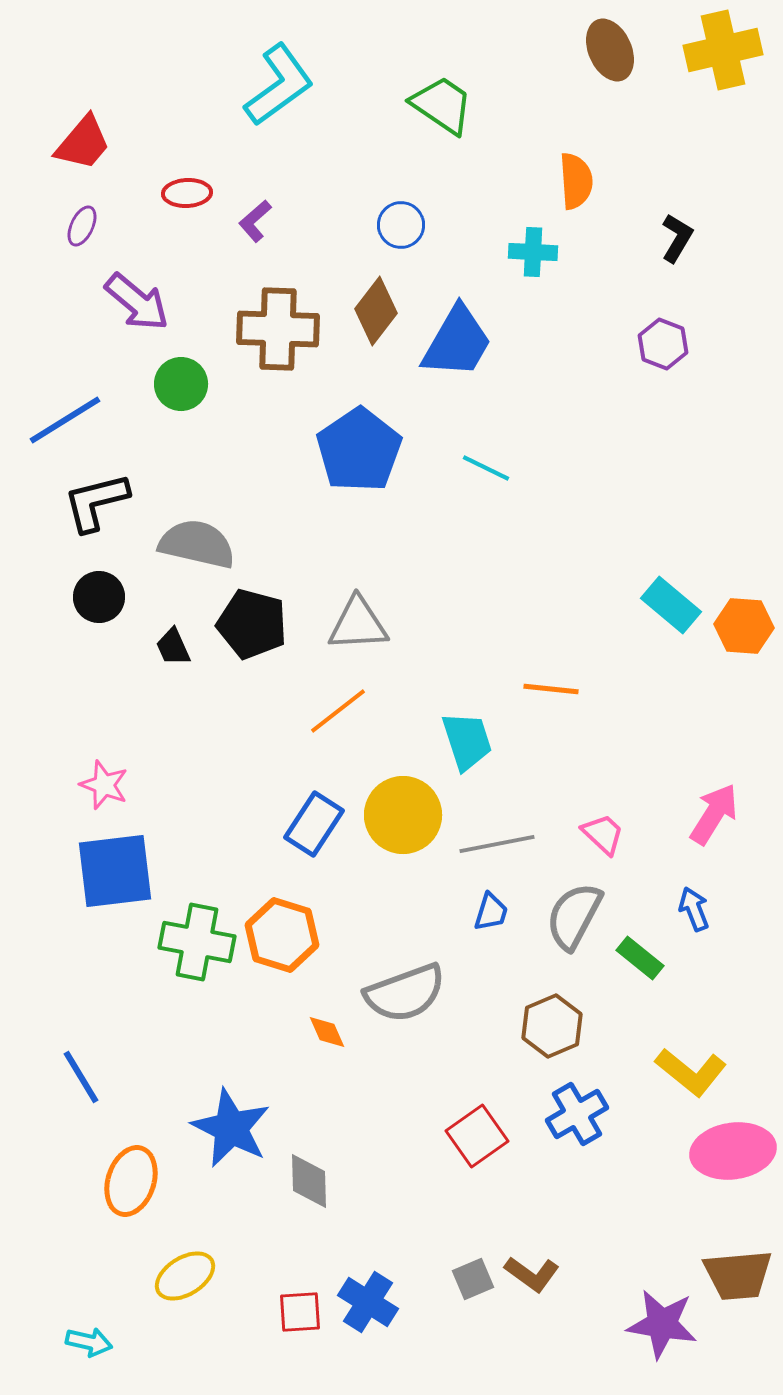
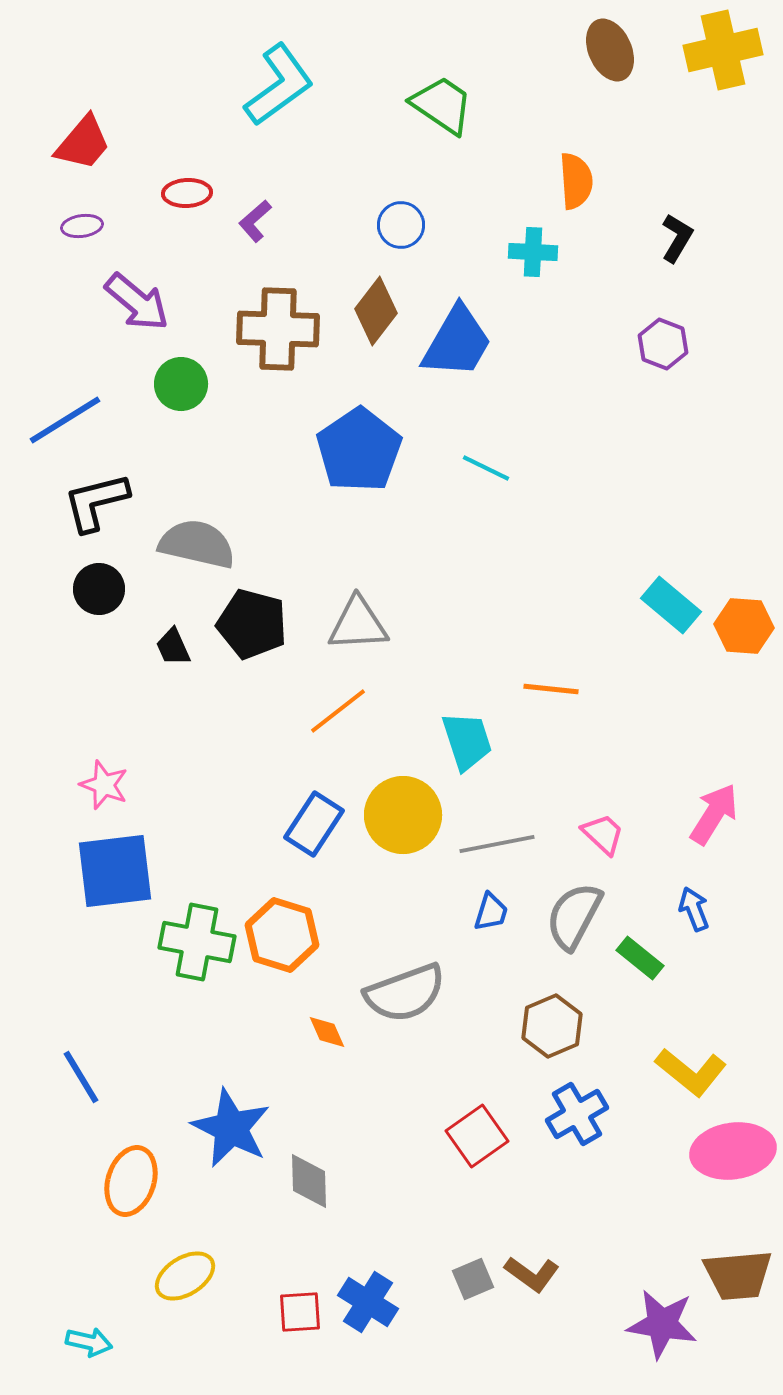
purple ellipse at (82, 226): rotated 57 degrees clockwise
black circle at (99, 597): moved 8 px up
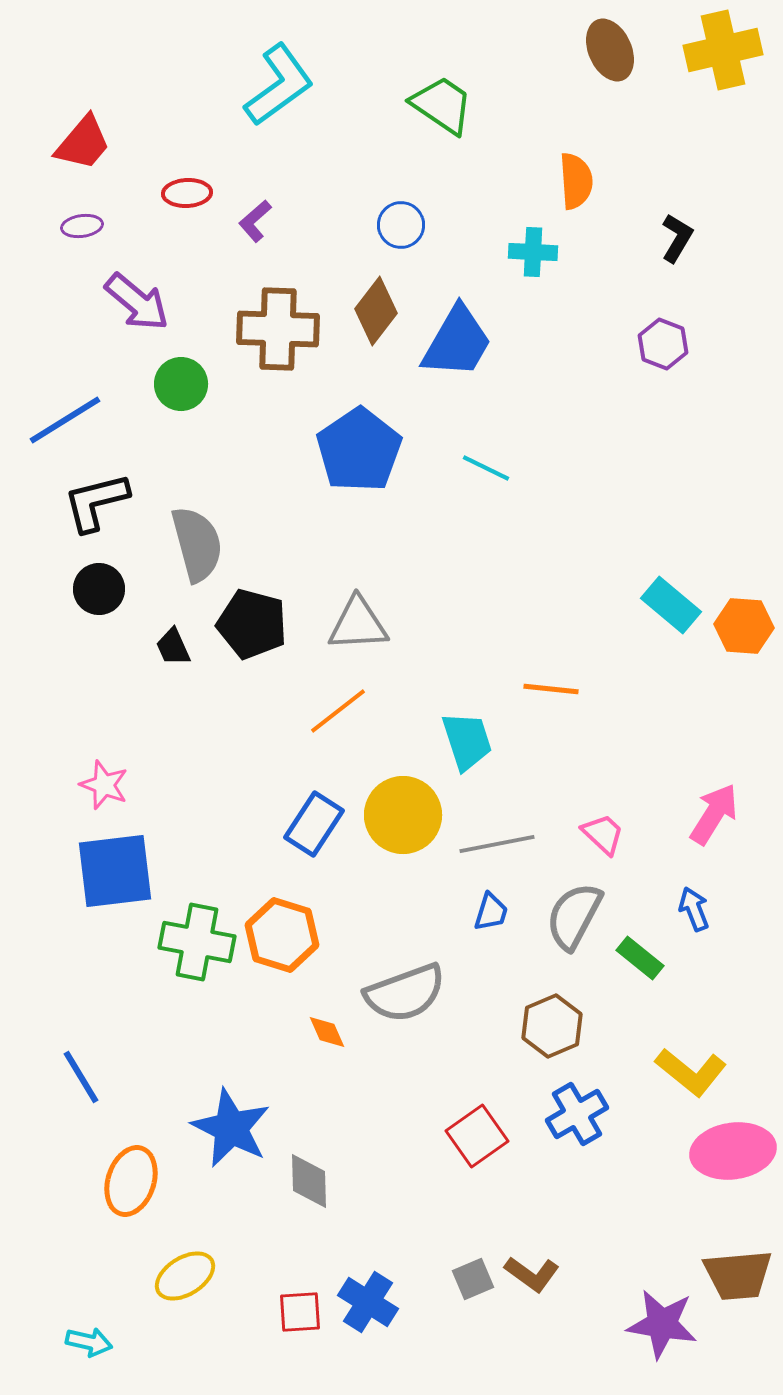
gray semicircle at (197, 544): rotated 62 degrees clockwise
